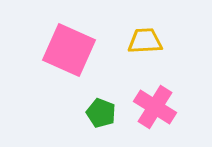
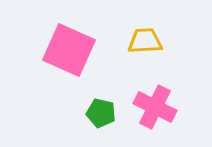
pink cross: rotated 6 degrees counterclockwise
green pentagon: rotated 8 degrees counterclockwise
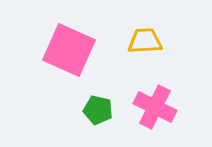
green pentagon: moved 3 px left, 3 px up
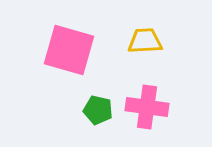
pink square: rotated 8 degrees counterclockwise
pink cross: moved 8 px left; rotated 18 degrees counterclockwise
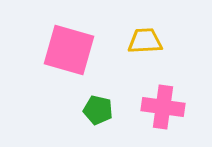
pink cross: moved 16 px right
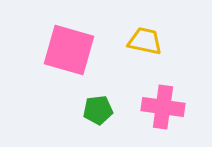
yellow trapezoid: rotated 15 degrees clockwise
green pentagon: rotated 20 degrees counterclockwise
